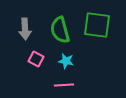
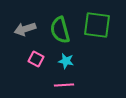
gray arrow: rotated 75 degrees clockwise
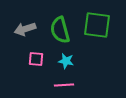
pink square: rotated 21 degrees counterclockwise
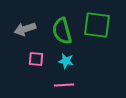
green semicircle: moved 2 px right, 1 px down
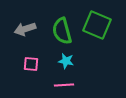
green square: rotated 16 degrees clockwise
pink square: moved 5 px left, 5 px down
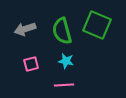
pink square: rotated 21 degrees counterclockwise
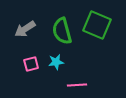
gray arrow: rotated 15 degrees counterclockwise
cyan star: moved 10 px left, 1 px down; rotated 21 degrees counterclockwise
pink line: moved 13 px right
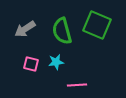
pink square: rotated 28 degrees clockwise
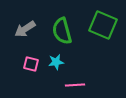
green square: moved 6 px right
pink line: moved 2 px left
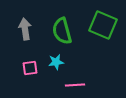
gray arrow: rotated 115 degrees clockwise
pink square: moved 1 px left, 4 px down; rotated 21 degrees counterclockwise
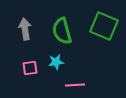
green square: moved 1 px right, 1 px down
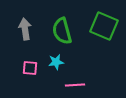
pink square: rotated 14 degrees clockwise
